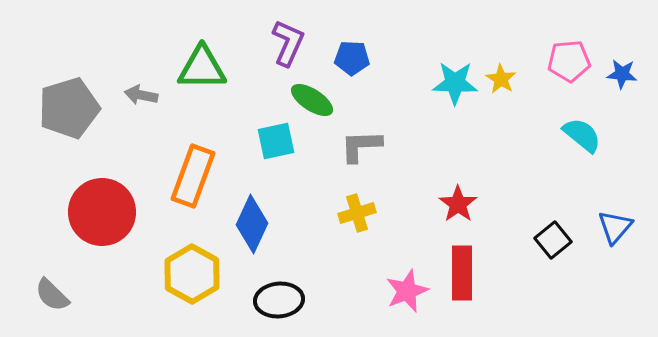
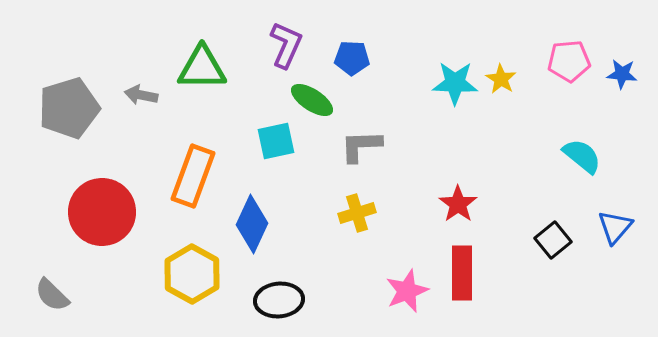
purple L-shape: moved 2 px left, 2 px down
cyan semicircle: moved 21 px down
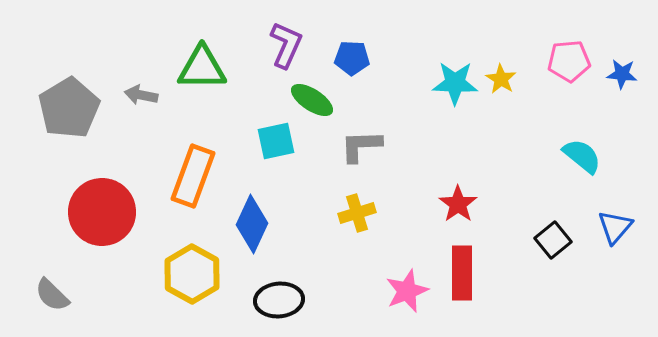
gray pentagon: rotated 14 degrees counterclockwise
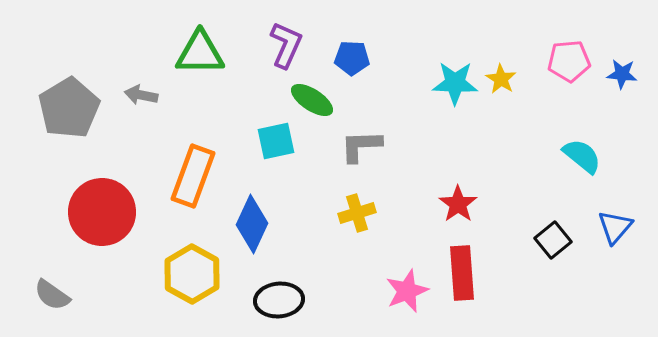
green triangle: moved 2 px left, 15 px up
red rectangle: rotated 4 degrees counterclockwise
gray semicircle: rotated 9 degrees counterclockwise
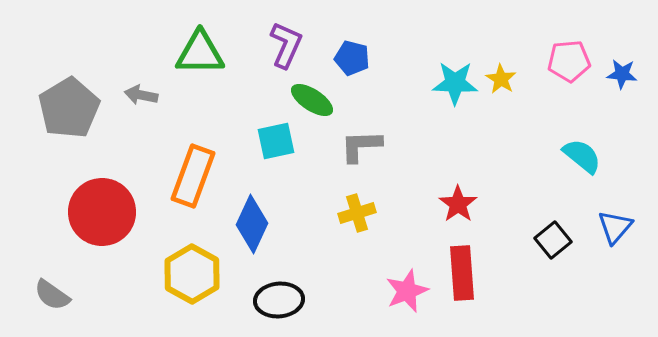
blue pentagon: rotated 12 degrees clockwise
